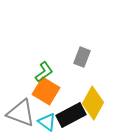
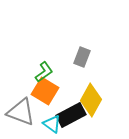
orange square: moved 1 px left
yellow diamond: moved 2 px left, 3 px up
gray triangle: moved 1 px up
cyan triangle: moved 5 px right, 2 px down
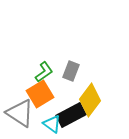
gray rectangle: moved 11 px left, 14 px down
orange square: moved 5 px left, 3 px down; rotated 28 degrees clockwise
yellow diamond: moved 1 px left; rotated 8 degrees clockwise
gray triangle: moved 1 px left, 1 px down; rotated 12 degrees clockwise
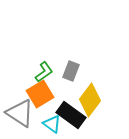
black rectangle: rotated 64 degrees clockwise
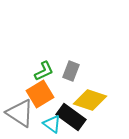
green L-shape: moved 1 px up; rotated 10 degrees clockwise
yellow diamond: rotated 72 degrees clockwise
black rectangle: moved 2 px down
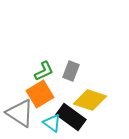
cyan triangle: moved 1 px up
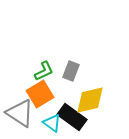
yellow diamond: rotated 32 degrees counterclockwise
black rectangle: moved 1 px right
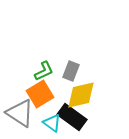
yellow diamond: moved 9 px left, 5 px up
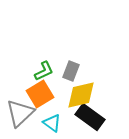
gray triangle: rotated 44 degrees clockwise
black rectangle: moved 18 px right
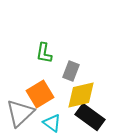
green L-shape: moved 18 px up; rotated 125 degrees clockwise
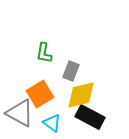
gray triangle: rotated 48 degrees counterclockwise
black rectangle: rotated 8 degrees counterclockwise
